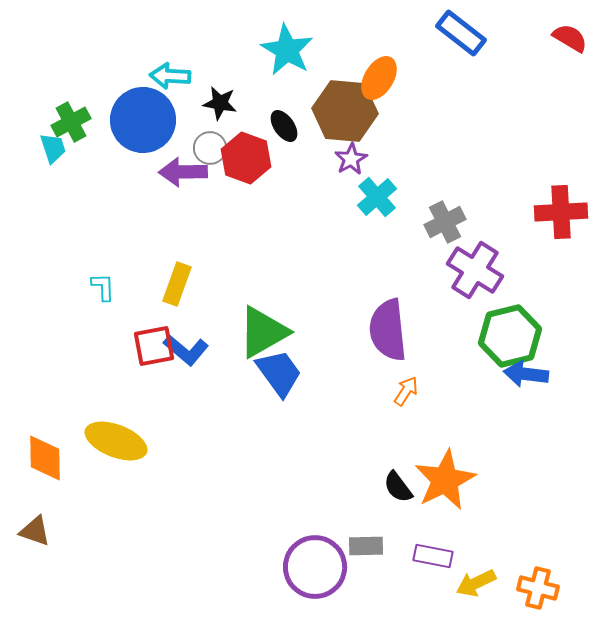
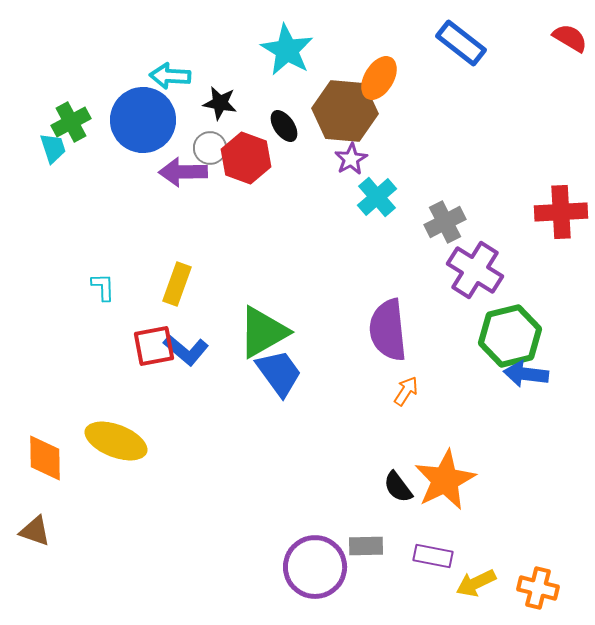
blue rectangle: moved 10 px down
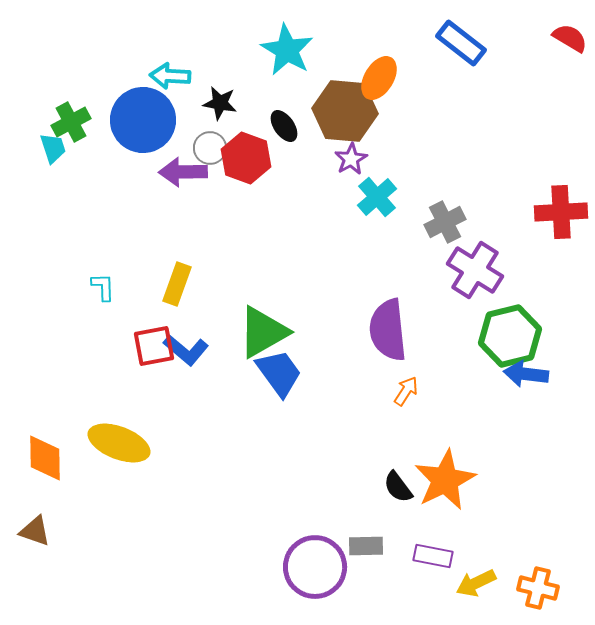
yellow ellipse: moved 3 px right, 2 px down
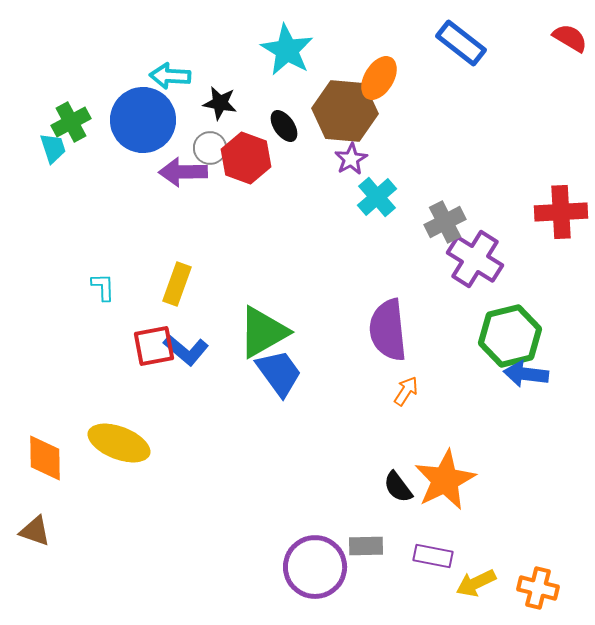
purple cross: moved 11 px up
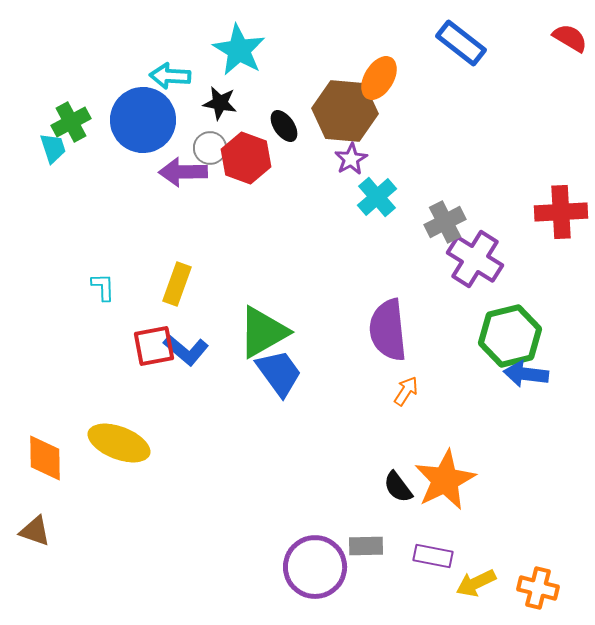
cyan star: moved 48 px left
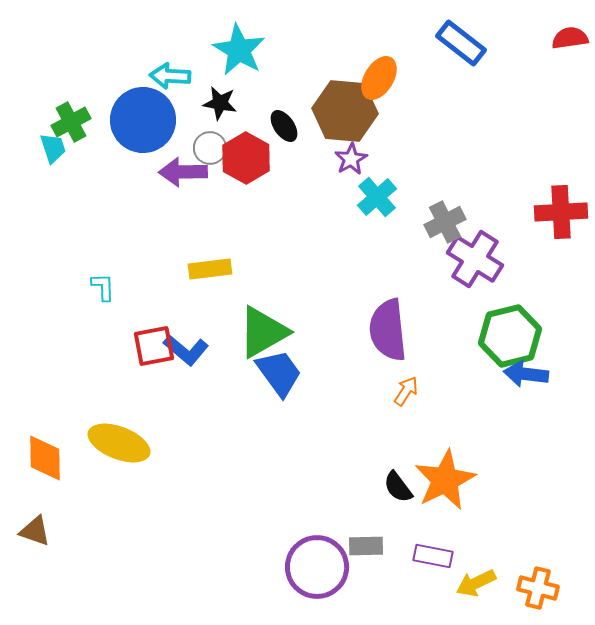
red semicircle: rotated 39 degrees counterclockwise
red hexagon: rotated 9 degrees clockwise
yellow rectangle: moved 33 px right, 15 px up; rotated 63 degrees clockwise
purple circle: moved 2 px right
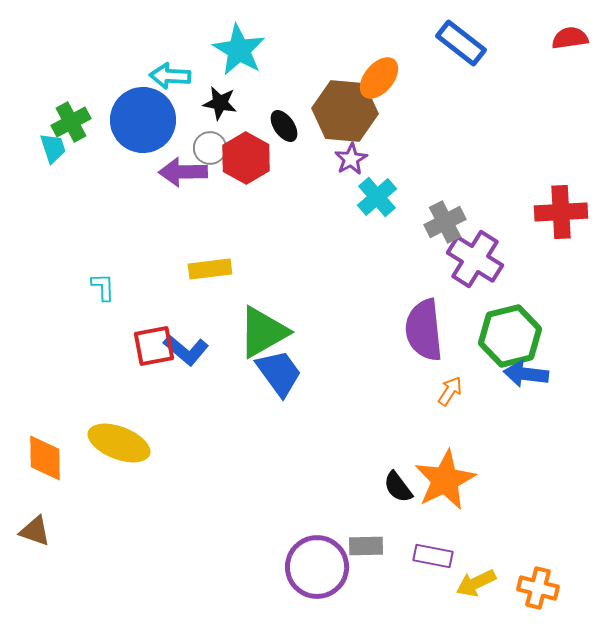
orange ellipse: rotated 9 degrees clockwise
purple semicircle: moved 36 px right
orange arrow: moved 44 px right
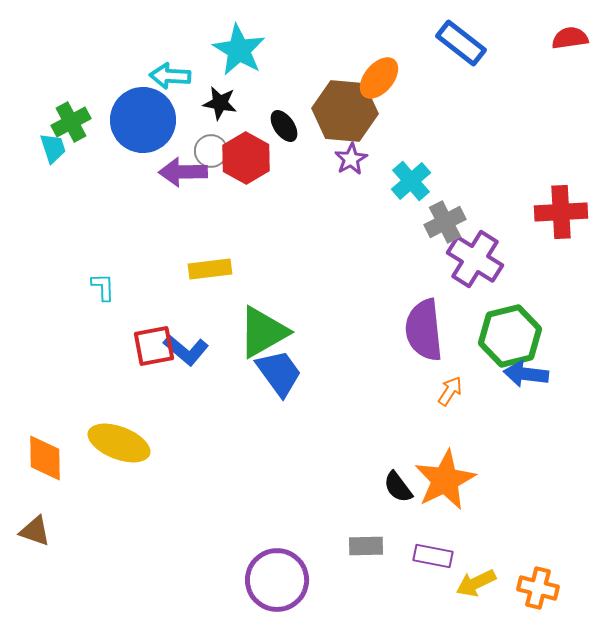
gray circle: moved 1 px right, 3 px down
cyan cross: moved 34 px right, 16 px up
purple circle: moved 40 px left, 13 px down
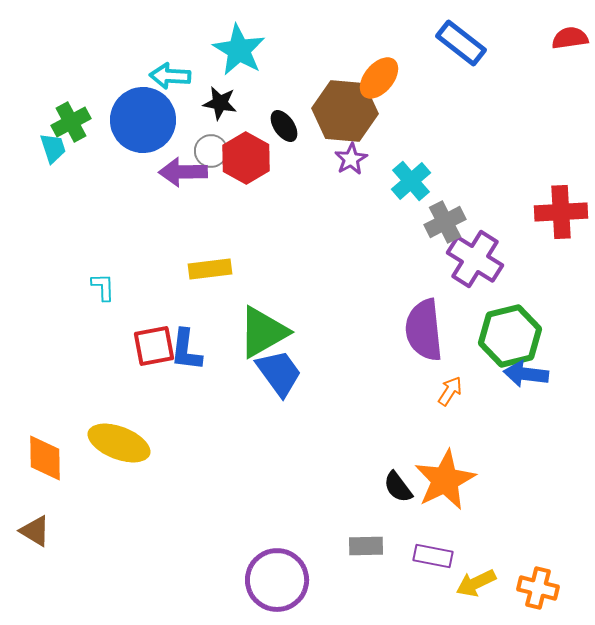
blue L-shape: rotated 57 degrees clockwise
brown triangle: rotated 12 degrees clockwise
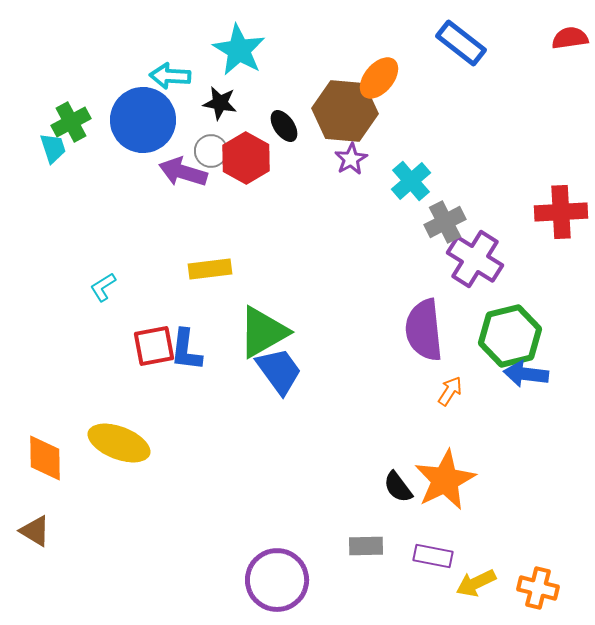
purple arrow: rotated 18 degrees clockwise
cyan L-shape: rotated 120 degrees counterclockwise
blue trapezoid: moved 2 px up
